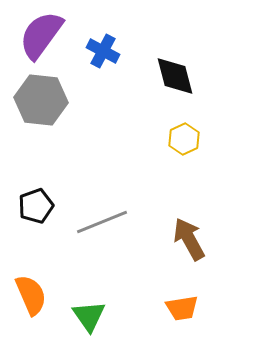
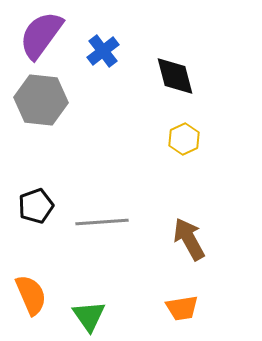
blue cross: rotated 24 degrees clockwise
gray line: rotated 18 degrees clockwise
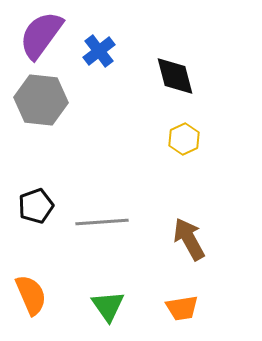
blue cross: moved 4 px left
green triangle: moved 19 px right, 10 px up
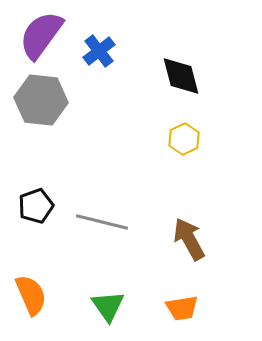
black diamond: moved 6 px right
gray line: rotated 18 degrees clockwise
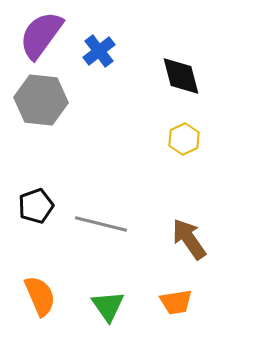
gray line: moved 1 px left, 2 px down
brown arrow: rotated 6 degrees counterclockwise
orange semicircle: moved 9 px right, 1 px down
orange trapezoid: moved 6 px left, 6 px up
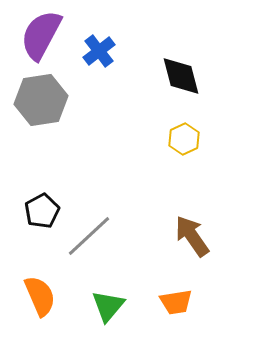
purple semicircle: rotated 8 degrees counterclockwise
gray hexagon: rotated 15 degrees counterclockwise
black pentagon: moved 6 px right, 5 px down; rotated 8 degrees counterclockwise
gray line: moved 12 px left, 12 px down; rotated 57 degrees counterclockwise
brown arrow: moved 3 px right, 3 px up
green triangle: rotated 15 degrees clockwise
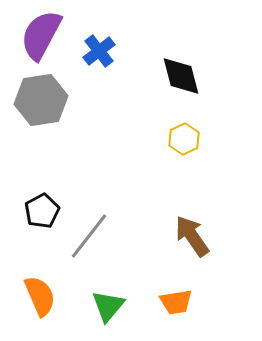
gray line: rotated 9 degrees counterclockwise
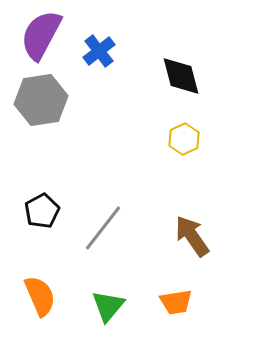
gray line: moved 14 px right, 8 px up
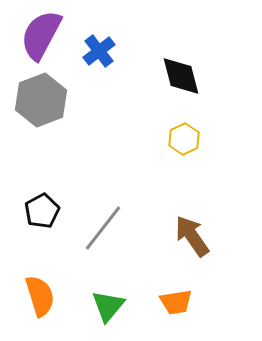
gray hexagon: rotated 12 degrees counterclockwise
orange semicircle: rotated 6 degrees clockwise
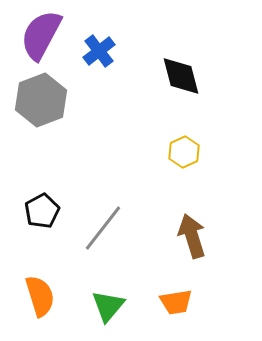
yellow hexagon: moved 13 px down
brown arrow: rotated 18 degrees clockwise
